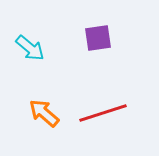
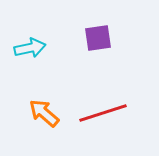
cyan arrow: rotated 52 degrees counterclockwise
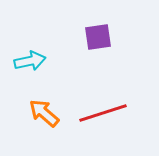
purple square: moved 1 px up
cyan arrow: moved 13 px down
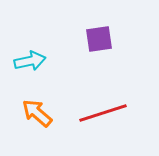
purple square: moved 1 px right, 2 px down
orange arrow: moved 7 px left
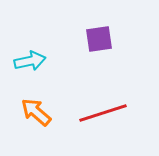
orange arrow: moved 1 px left, 1 px up
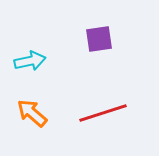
orange arrow: moved 4 px left, 1 px down
